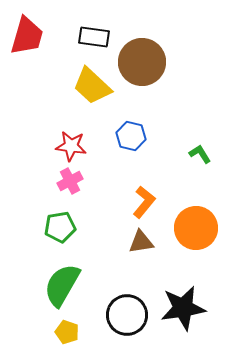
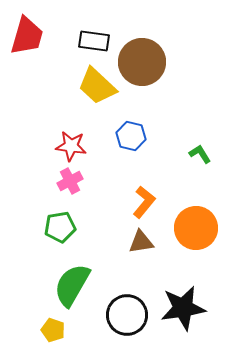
black rectangle: moved 4 px down
yellow trapezoid: moved 5 px right
green semicircle: moved 10 px right
yellow pentagon: moved 14 px left, 2 px up
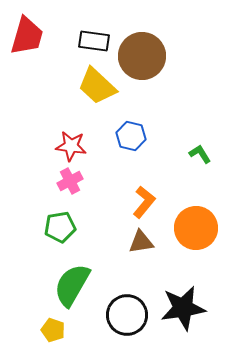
brown circle: moved 6 px up
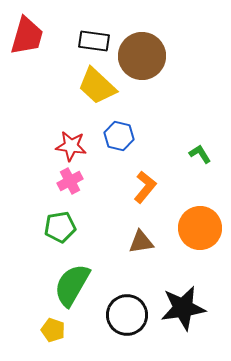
blue hexagon: moved 12 px left
orange L-shape: moved 1 px right, 15 px up
orange circle: moved 4 px right
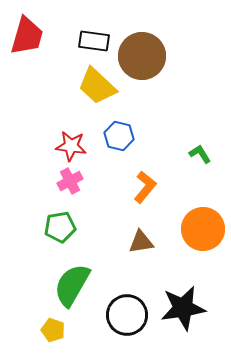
orange circle: moved 3 px right, 1 px down
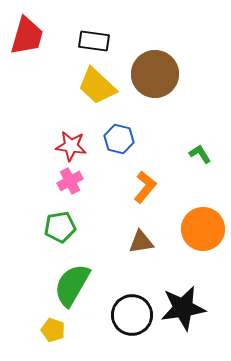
brown circle: moved 13 px right, 18 px down
blue hexagon: moved 3 px down
black circle: moved 5 px right
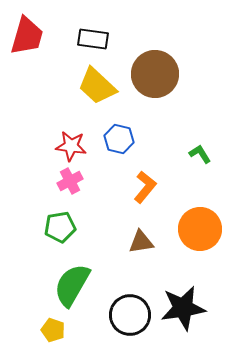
black rectangle: moved 1 px left, 2 px up
orange circle: moved 3 px left
black circle: moved 2 px left
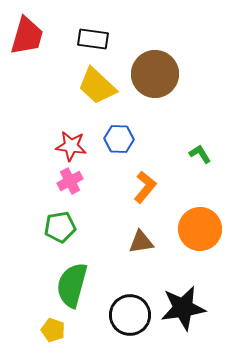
blue hexagon: rotated 12 degrees counterclockwise
green semicircle: rotated 15 degrees counterclockwise
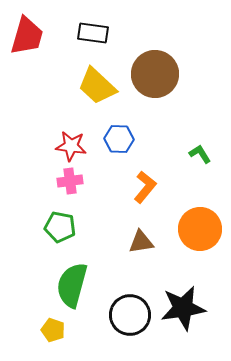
black rectangle: moved 6 px up
pink cross: rotated 20 degrees clockwise
green pentagon: rotated 20 degrees clockwise
